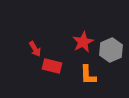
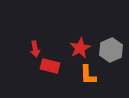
red star: moved 3 px left, 6 px down
red arrow: rotated 21 degrees clockwise
red rectangle: moved 2 px left
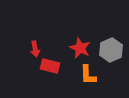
red star: rotated 20 degrees counterclockwise
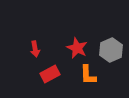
red star: moved 3 px left
red rectangle: moved 8 px down; rotated 42 degrees counterclockwise
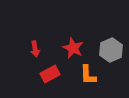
red star: moved 4 px left
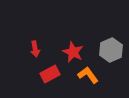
red star: moved 4 px down
orange L-shape: rotated 145 degrees clockwise
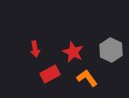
gray hexagon: rotated 10 degrees counterclockwise
orange L-shape: moved 1 px left, 3 px down
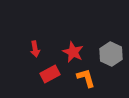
gray hexagon: moved 4 px down
orange L-shape: moved 1 px left; rotated 20 degrees clockwise
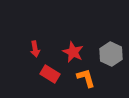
red rectangle: rotated 60 degrees clockwise
